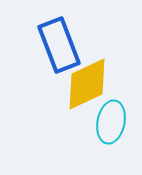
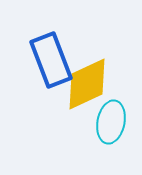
blue rectangle: moved 8 px left, 15 px down
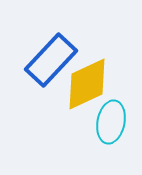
blue rectangle: rotated 64 degrees clockwise
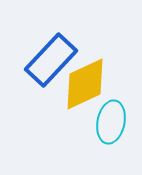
yellow diamond: moved 2 px left
